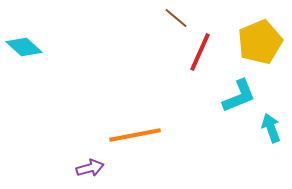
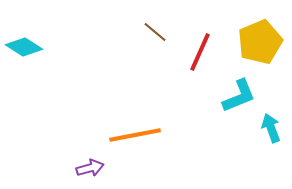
brown line: moved 21 px left, 14 px down
cyan diamond: rotated 9 degrees counterclockwise
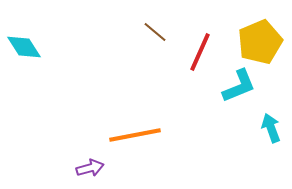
cyan diamond: rotated 24 degrees clockwise
cyan L-shape: moved 10 px up
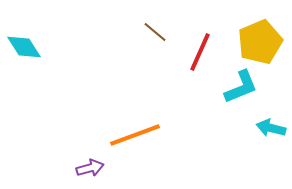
cyan L-shape: moved 2 px right, 1 px down
cyan arrow: rotated 56 degrees counterclockwise
orange line: rotated 9 degrees counterclockwise
